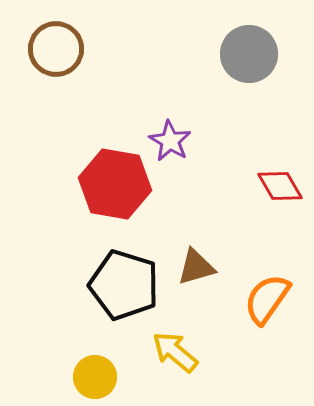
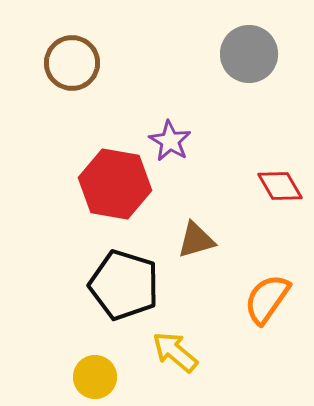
brown circle: moved 16 px right, 14 px down
brown triangle: moved 27 px up
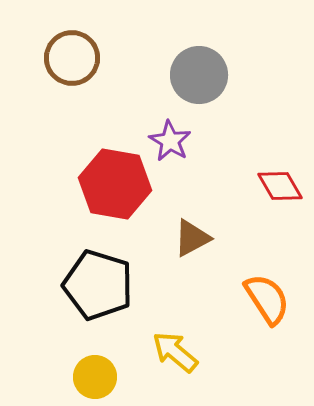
gray circle: moved 50 px left, 21 px down
brown circle: moved 5 px up
brown triangle: moved 4 px left, 2 px up; rotated 12 degrees counterclockwise
black pentagon: moved 26 px left
orange semicircle: rotated 112 degrees clockwise
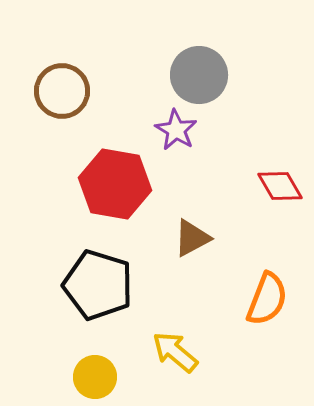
brown circle: moved 10 px left, 33 px down
purple star: moved 6 px right, 11 px up
orange semicircle: rotated 54 degrees clockwise
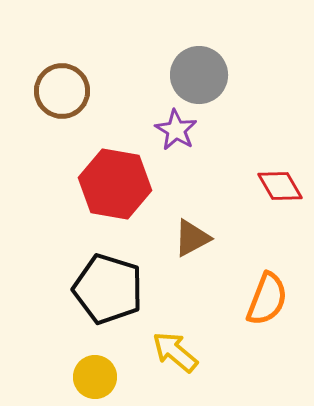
black pentagon: moved 10 px right, 4 px down
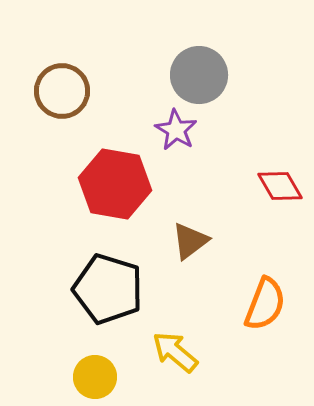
brown triangle: moved 2 px left, 3 px down; rotated 9 degrees counterclockwise
orange semicircle: moved 2 px left, 5 px down
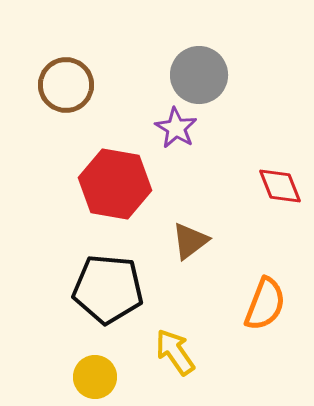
brown circle: moved 4 px right, 6 px up
purple star: moved 2 px up
red diamond: rotated 9 degrees clockwise
black pentagon: rotated 12 degrees counterclockwise
yellow arrow: rotated 15 degrees clockwise
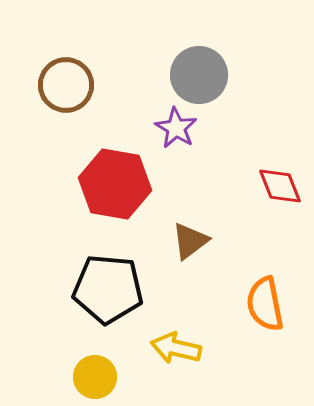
orange semicircle: rotated 148 degrees clockwise
yellow arrow: moved 1 px right, 4 px up; rotated 42 degrees counterclockwise
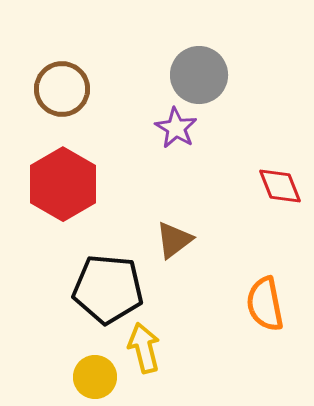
brown circle: moved 4 px left, 4 px down
red hexagon: moved 52 px left; rotated 20 degrees clockwise
brown triangle: moved 16 px left, 1 px up
yellow arrow: moved 32 px left; rotated 63 degrees clockwise
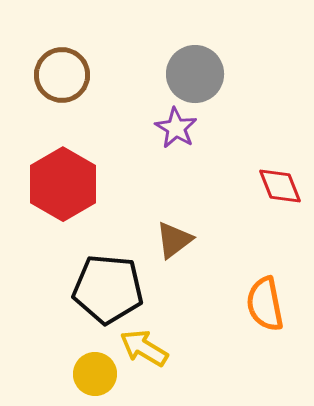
gray circle: moved 4 px left, 1 px up
brown circle: moved 14 px up
yellow arrow: rotated 45 degrees counterclockwise
yellow circle: moved 3 px up
